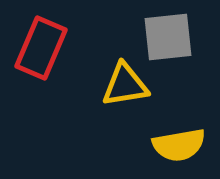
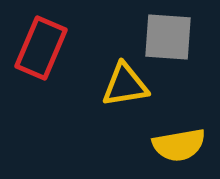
gray square: rotated 10 degrees clockwise
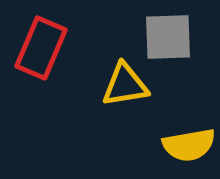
gray square: rotated 6 degrees counterclockwise
yellow semicircle: moved 10 px right
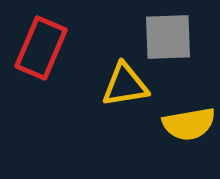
yellow semicircle: moved 21 px up
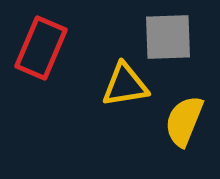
yellow semicircle: moved 5 px left, 3 px up; rotated 122 degrees clockwise
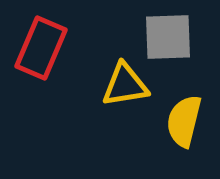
yellow semicircle: rotated 8 degrees counterclockwise
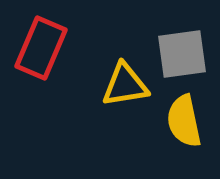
gray square: moved 14 px right, 17 px down; rotated 6 degrees counterclockwise
yellow semicircle: rotated 26 degrees counterclockwise
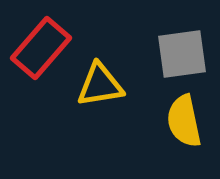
red rectangle: rotated 18 degrees clockwise
yellow triangle: moved 25 px left
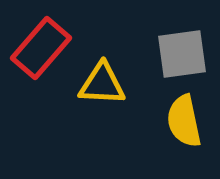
yellow triangle: moved 2 px right, 1 px up; rotated 12 degrees clockwise
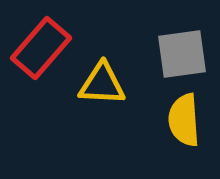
yellow semicircle: moved 1 px up; rotated 8 degrees clockwise
